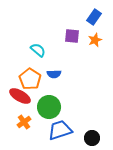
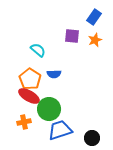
red ellipse: moved 9 px right
green circle: moved 2 px down
orange cross: rotated 24 degrees clockwise
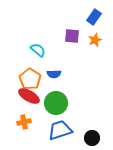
green circle: moved 7 px right, 6 px up
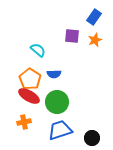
green circle: moved 1 px right, 1 px up
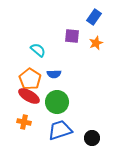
orange star: moved 1 px right, 3 px down
orange cross: rotated 24 degrees clockwise
